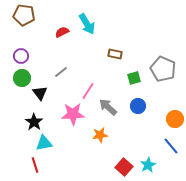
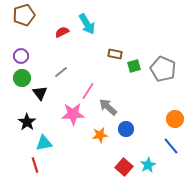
brown pentagon: rotated 25 degrees counterclockwise
green square: moved 12 px up
blue circle: moved 12 px left, 23 px down
black star: moved 7 px left
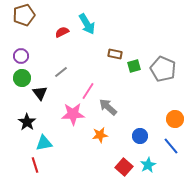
blue circle: moved 14 px right, 7 px down
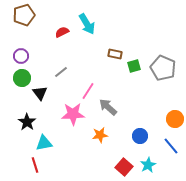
gray pentagon: moved 1 px up
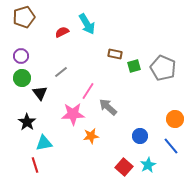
brown pentagon: moved 2 px down
orange star: moved 9 px left, 1 px down
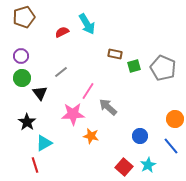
orange star: rotated 21 degrees clockwise
cyan triangle: rotated 18 degrees counterclockwise
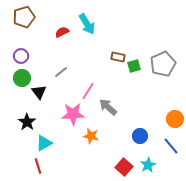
brown rectangle: moved 3 px right, 3 px down
gray pentagon: moved 4 px up; rotated 25 degrees clockwise
black triangle: moved 1 px left, 1 px up
red line: moved 3 px right, 1 px down
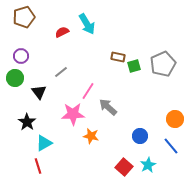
green circle: moved 7 px left
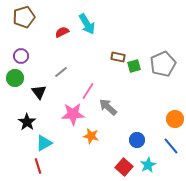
blue circle: moved 3 px left, 4 px down
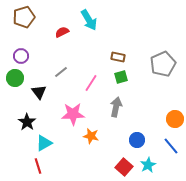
cyan arrow: moved 2 px right, 4 px up
green square: moved 13 px left, 11 px down
pink line: moved 3 px right, 8 px up
gray arrow: moved 8 px right; rotated 60 degrees clockwise
